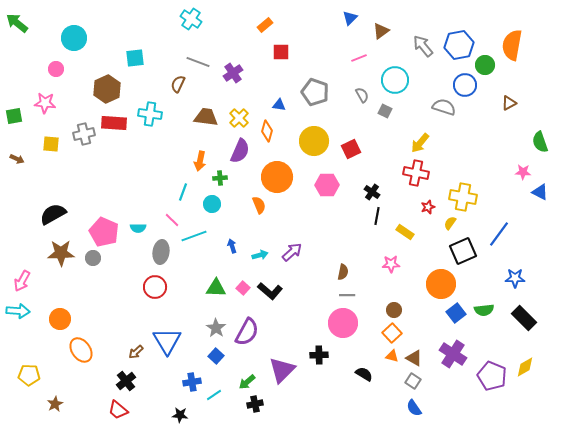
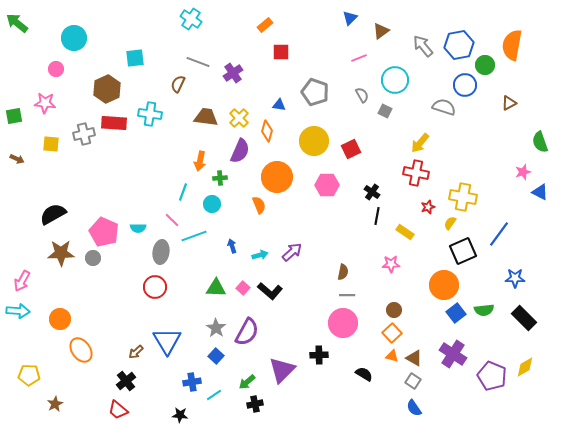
pink star at (523, 172): rotated 21 degrees counterclockwise
orange circle at (441, 284): moved 3 px right, 1 px down
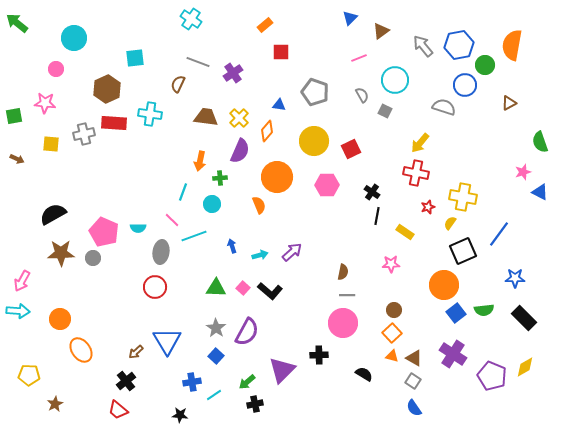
orange diamond at (267, 131): rotated 25 degrees clockwise
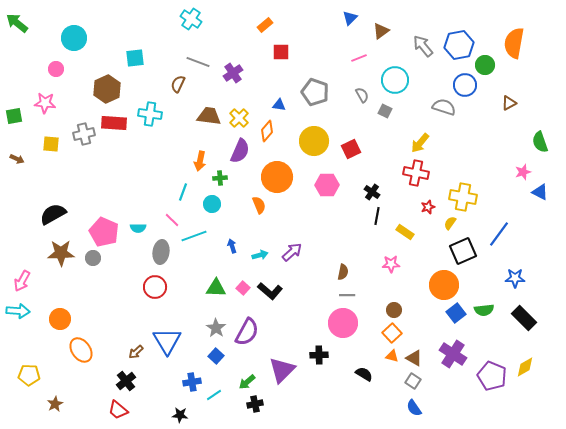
orange semicircle at (512, 45): moved 2 px right, 2 px up
brown trapezoid at (206, 117): moved 3 px right, 1 px up
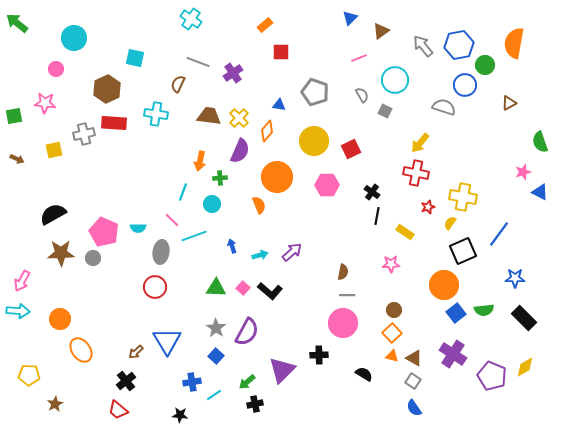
cyan square at (135, 58): rotated 18 degrees clockwise
cyan cross at (150, 114): moved 6 px right
yellow square at (51, 144): moved 3 px right, 6 px down; rotated 18 degrees counterclockwise
